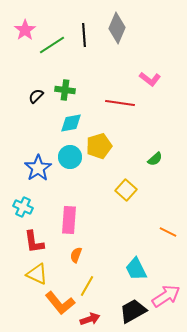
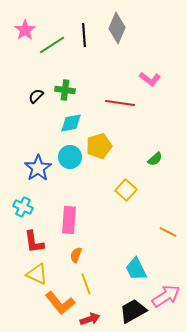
yellow line: moved 1 px left, 2 px up; rotated 50 degrees counterclockwise
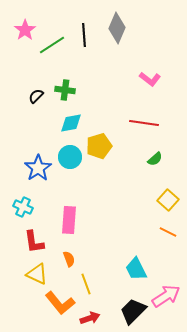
red line: moved 24 px right, 20 px down
yellow square: moved 42 px right, 10 px down
orange semicircle: moved 7 px left, 4 px down; rotated 140 degrees clockwise
black trapezoid: rotated 16 degrees counterclockwise
red arrow: moved 1 px up
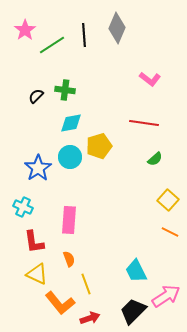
orange line: moved 2 px right
cyan trapezoid: moved 2 px down
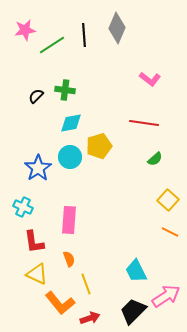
pink star: rotated 25 degrees clockwise
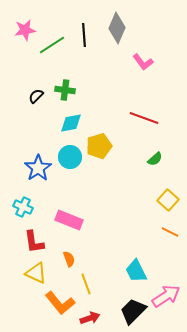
pink L-shape: moved 7 px left, 17 px up; rotated 15 degrees clockwise
red line: moved 5 px up; rotated 12 degrees clockwise
pink rectangle: rotated 72 degrees counterclockwise
yellow triangle: moved 1 px left, 1 px up
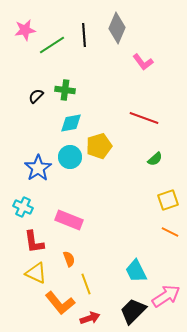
yellow square: rotated 30 degrees clockwise
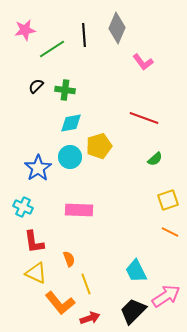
green line: moved 4 px down
black semicircle: moved 10 px up
pink rectangle: moved 10 px right, 10 px up; rotated 20 degrees counterclockwise
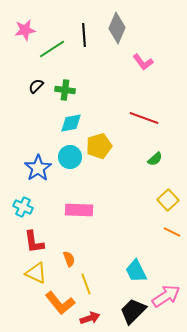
yellow square: rotated 25 degrees counterclockwise
orange line: moved 2 px right
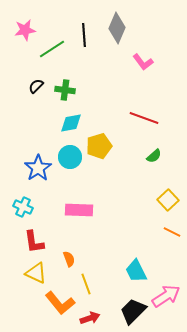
green semicircle: moved 1 px left, 3 px up
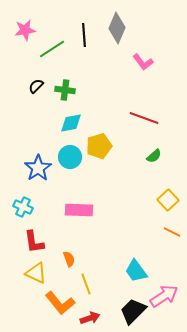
cyan trapezoid: rotated 10 degrees counterclockwise
pink arrow: moved 2 px left
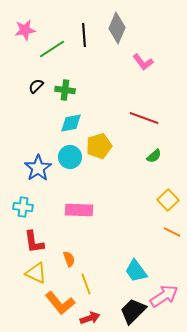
cyan cross: rotated 18 degrees counterclockwise
